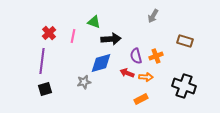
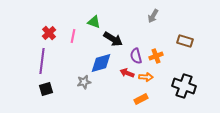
black arrow: moved 2 px right; rotated 36 degrees clockwise
black square: moved 1 px right
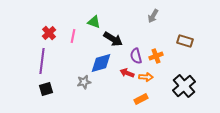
black cross: rotated 30 degrees clockwise
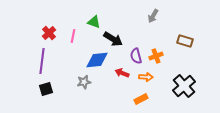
blue diamond: moved 4 px left, 3 px up; rotated 10 degrees clockwise
red arrow: moved 5 px left
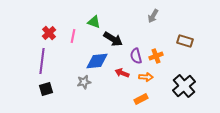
blue diamond: moved 1 px down
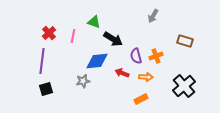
gray star: moved 1 px left, 1 px up
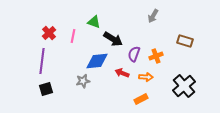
purple semicircle: moved 2 px left, 2 px up; rotated 35 degrees clockwise
